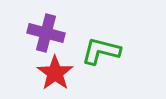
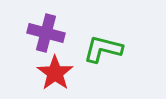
green L-shape: moved 2 px right, 2 px up
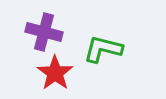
purple cross: moved 2 px left, 1 px up
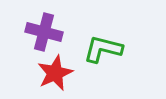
red star: rotated 12 degrees clockwise
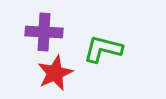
purple cross: rotated 12 degrees counterclockwise
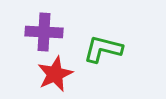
red star: moved 1 px down
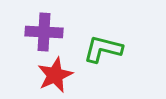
red star: moved 1 px down
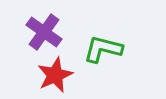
purple cross: rotated 33 degrees clockwise
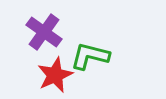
green L-shape: moved 13 px left, 7 px down
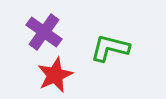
green L-shape: moved 20 px right, 8 px up
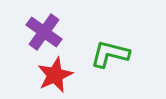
green L-shape: moved 6 px down
